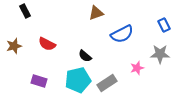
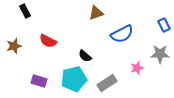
red semicircle: moved 1 px right, 3 px up
cyan pentagon: moved 4 px left, 1 px up
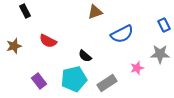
brown triangle: moved 1 px left, 1 px up
purple rectangle: rotated 35 degrees clockwise
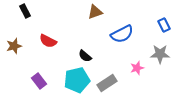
cyan pentagon: moved 3 px right, 1 px down
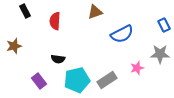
red semicircle: moved 7 px right, 20 px up; rotated 66 degrees clockwise
black semicircle: moved 27 px left, 3 px down; rotated 32 degrees counterclockwise
gray rectangle: moved 3 px up
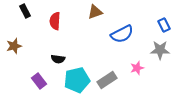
gray star: moved 4 px up
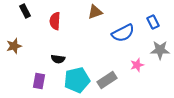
blue rectangle: moved 11 px left, 3 px up
blue semicircle: moved 1 px right, 1 px up
pink star: moved 3 px up
purple rectangle: rotated 49 degrees clockwise
